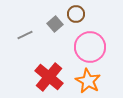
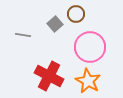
gray line: moved 2 px left; rotated 35 degrees clockwise
red cross: moved 1 px up; rotated 12 degrees counterclockwise
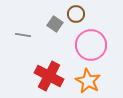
gray square: rotated 14 degrees counterclockwise
pink circle: moved 1 px right, 2 px up
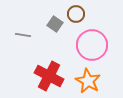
pink circle: moved 1 px right
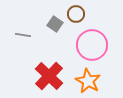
red cross: rotated 16 degrees clockwise
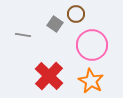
orange star: moved 3 px right
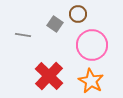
brown circle: moved 2 px right
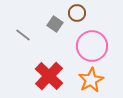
brown circle: moved 1 px left, 1 px up
gray line: rotated 28 degrees clockwise
pink circle: moved 1 px down
orange star: moved 1 px up; rotated 15 degrees clockwise
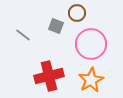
gray square: moved 1 px right, 2 px down; rotated 14 degrees counterclockwise
pink circle: moved 1 px left, 2 px up
red cross: rotated 32 degrees clockwise
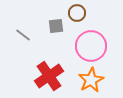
gray square: rotated 28 degrees counterclockwise
pink circle: moved 2 px down
red cross: rotated 20 degrees counterclockwise
